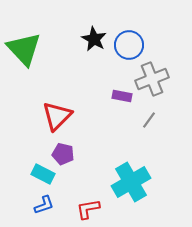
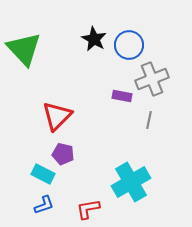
gray line: rotated 24 degrees counterclockwise
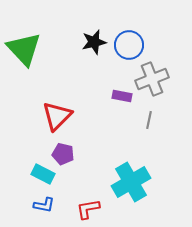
black star: moved 3 px down; rotated 30 degrees clockwise
blue L-shape: rotated 30 degrees clockwise
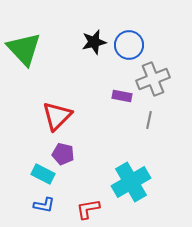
gray cross: moved 1 px right
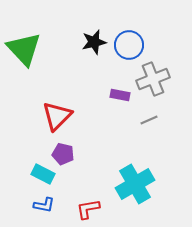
purple rectangle: moved 2 px left, 1 px up
gray line: rotated 54 degrees clockwise
cyan cross: moved 4 px right, 2 px down
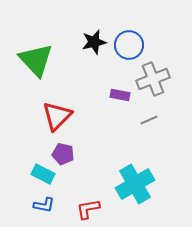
green triangle: moved 12 px right, 11 px down
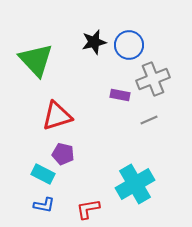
red triangle: rotated 28 degrees clockwise
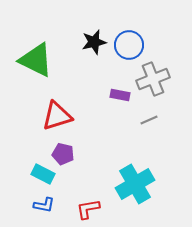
green triangle: rotated 21 degrees counterclockwise
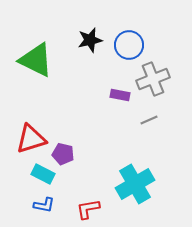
black star: moved 4 px left, 2 px up
red triangle: moved 26 px left, 23 px down
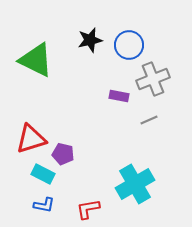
purple rectangle: moved 1 px left, 1 px down
